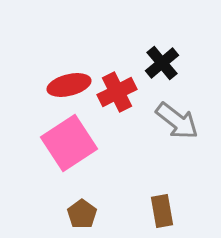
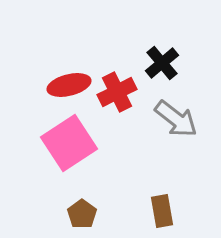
gray arrow: moved 1 px left, 2 px up
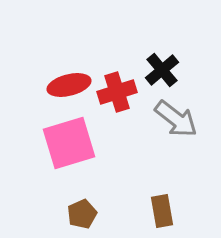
black cross: moved 7 px down
red cross: rotated 9 degrees clockwise
pink square: rotated 16 degrees clockwise
brown pentagon: rotated 12 degrees clockwise
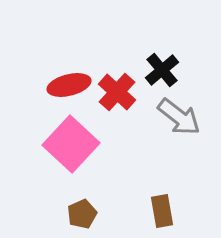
red cross: rotated 30 degrees counterclockwise
gray arrow: moved 3 px right, 2 px up
pink square: moved 2 px right, 1 px down; rotated 30 degrees counterclockwise
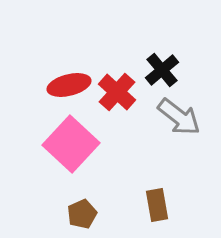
brown rectangle: moved 5 px left, 6 px up
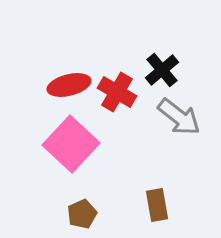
red cross: rotated 12 degrees counterclockwise
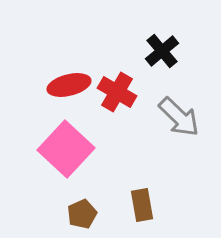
black cross: moved 19 px up
gray arrow: rotated 6 degrees clockwise
pink square: moved 5 px left, 5 px down
brown rectangle: moved 15 px left
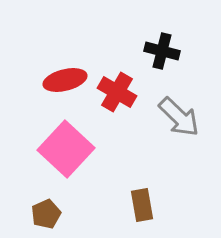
black cross: rotated 36 degrees counterclockwise
red ellipse: moved 4 px left, 5 px up
brown pentagon: moved 36 px left
